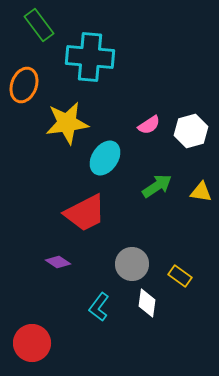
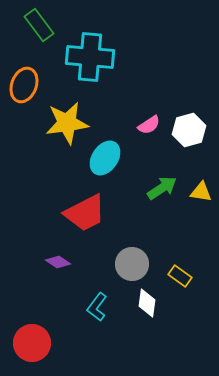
white hexagon: moved 2 px left, 1 px up
green arrow: moved 5 px right, 2 px down
cyan L-shape: moved 2 px left
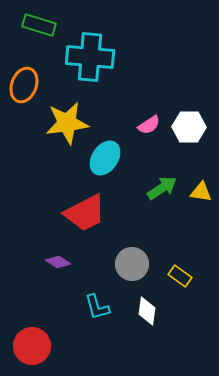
green rectangle: rotated 36 degrees counterclockwise
white hexagon: moved 3 px up; rotated 16 degrees clockwise
white diamond: moved 8 px down
cyan L-shape: rotated 52 degrees counterclockwise
red circle: moved 3 px down
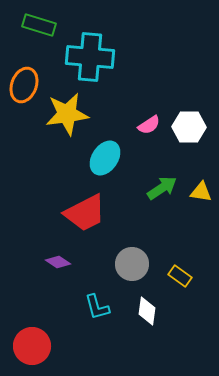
yellow star: moved 9 px up
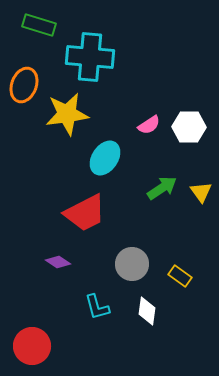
yellow triangle: rotated 45 degrees clockwise
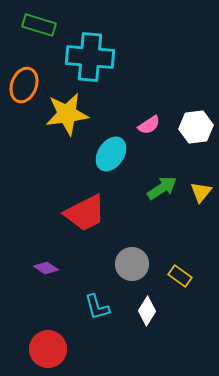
white hexagon: moved 7 px right; rotated 8 degrees counterclockwise
cyan ellipse: moved 6 px right, 4 px up
yellow triangle: rotated 15 degrees clockwise
purple diamond: moved 12 px left, 6 px down
white diamond: rotated 24 degrees clockwise
red circle: moved 16 px right, 3 px down
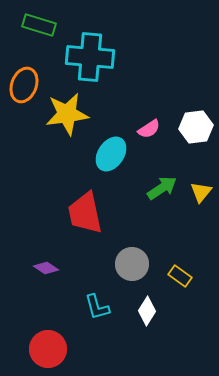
pink semicircle: moved 4 px down
red trapezoid: rotated 105 degrees clockwise
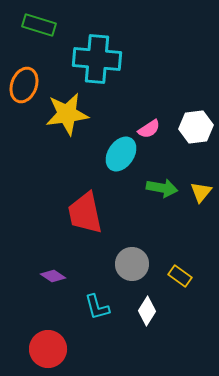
cyan cross: moved 7 px right, 2 px down
cyan ellipse: moved 10 px right
green arrow: rotated 44 degrees clockwise
purple diamond: moved 7 px right, 8 px down
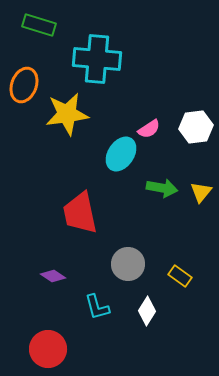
red trapezoid: moved 5 px left
gray circle: moved 4 px left
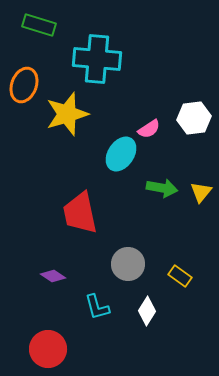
yellow star: rotated 9 degrees counterclockwise
white hexagon: moved 2 px left, 9 px up
